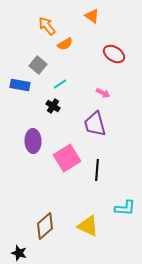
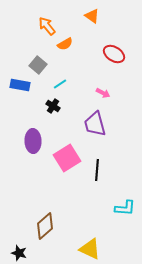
yellow triangle: moved 2 px right, 23 px down
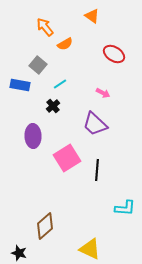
orange arrow: moved 2 px left, 1 px down
black cross: rotated 16 degrees clockwise
purple trapezoid: rotated 32 degrees counterclockwise
purple ellipse: moved 5 px up
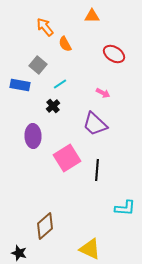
orange triangle: rotated 35 degrees counterclockwise
orange semicircle: rotated 91 degrees clockwise
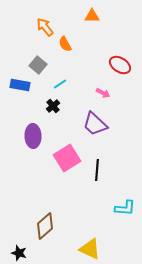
red ellipse: moved 6 px right, 11 px down
